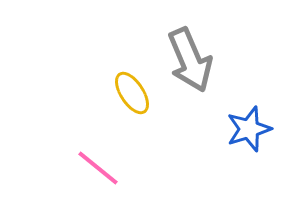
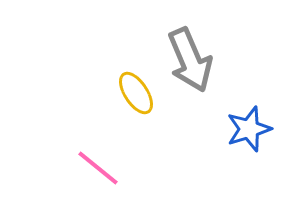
yellow ellipse: moved 4 px right
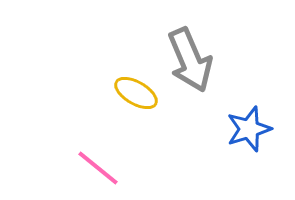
yellow ellipse: rotated 27 degrees counterclockwise
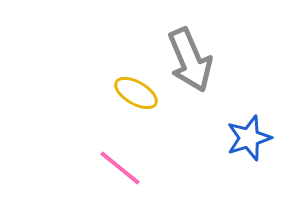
blue star: moved 9 px down
pink line: moved 22 px right
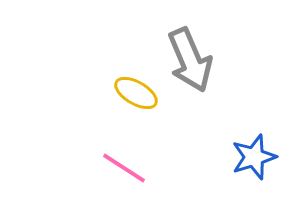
blue star: moved 5 px right, 19 px down
pink line: moved 4 px right; rotated 6 degrees counterclockwise
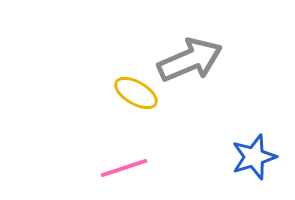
gray arrow: rotated 90 degrees counterclockwise
pink line: rotated 51 degrees counterclockwise
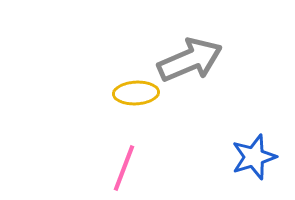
yellow ellipse: rotated 33 degrees counterclockwise
pink line: rotated 51 degrees counterclockwise
